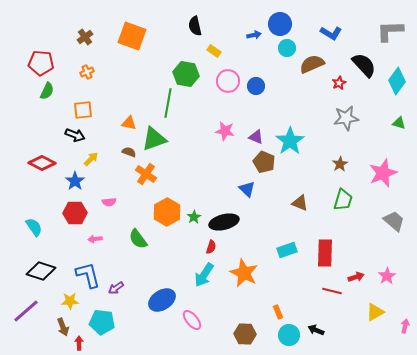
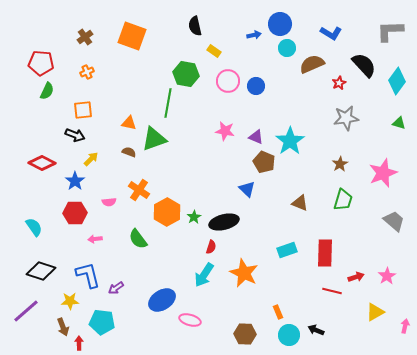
orange cross at (146, 174): moved 7 px left, 16 px down
pink ellipse at (192, 320): moved 2 px left; rotated 35 degrees counterclockwise
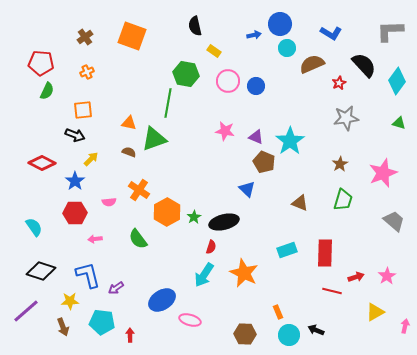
red arrow at (79, 343): moved 51 px right, 8 px up
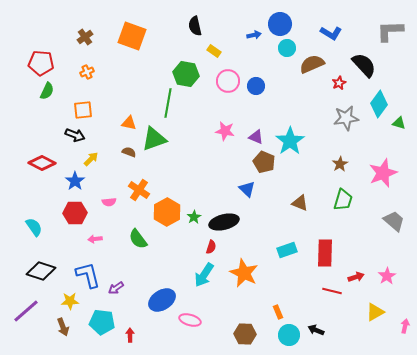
cyan diamond at (397, 81): moved 18 px left, 23 px down
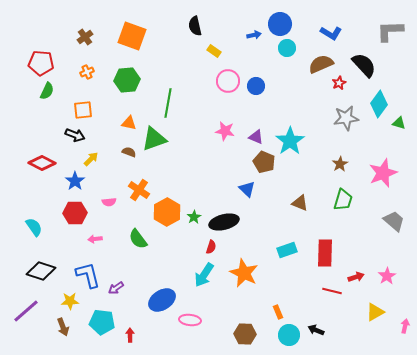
brown semicircle at (312, 64): moved 9 px right
green hexagon at (186, 74): moved 59 px left, 6 px down; rotated 15 degrees counterclockwise
pink ellipse at (190, 320): rotated 10 degrees counterclockwise
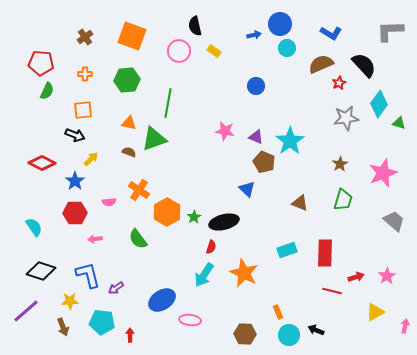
orange cross at (87, 72): moved 2 px left, 2 px down; rotated 24 degrees clockwise
pink circle at (228, 81): moved 49 px left, 30 px up
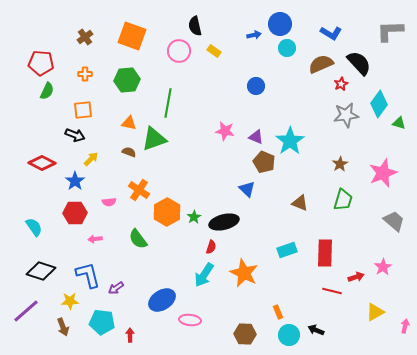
black semicircle at (364, 65): moved 5 px left, 2 px up
red star at (339, 83): moved 2 px right, 1 px down
gray star at (346, 118): moved 3 px up
pink star at (387, 276): moved 4 px left, 9 px up
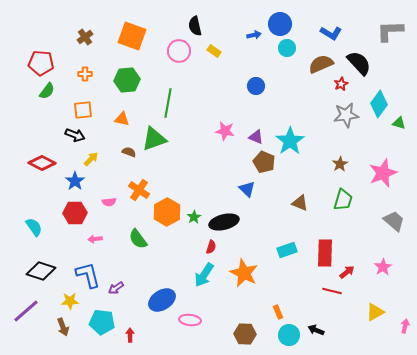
green semicircle at (47, 91): rotated 12 degrees clockwise
orange triangle at (129, 123): moved 7 px left, 4 px up
red arrow at (356, 277): moved 9 px left, 5 px up; rotated 21 degrees counterclockwise
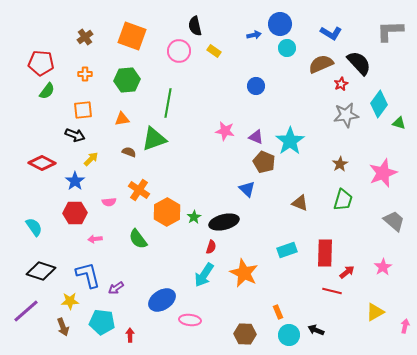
orange triangle at (122, 119): rotated 21 degrees counterclockwise
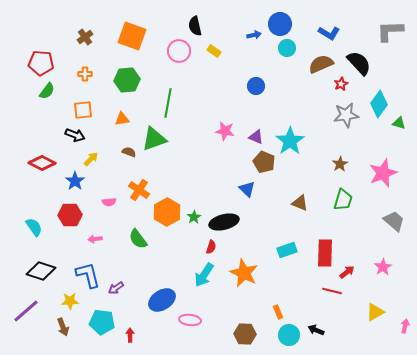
blue L-shape at (331, 33): moved 2 px left
red hexagon at (75, 213): moved 5 px left, 2 px down
